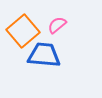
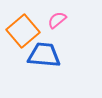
pink semicircle: moved 5 px up
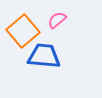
blue trapezoid: moved 1 px down
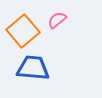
blue trapezoid: moved 11 px left, 12 px down
